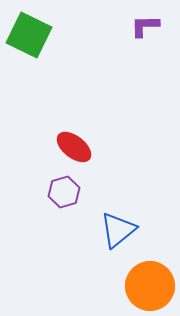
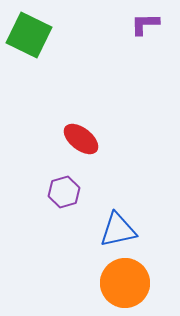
purple L-shape: moved 2 px up
red ellipse: moved 7 px right, 8 px up
blue triangle: rotated 27 degrees clockwise
orange circle: moved 25 px left, 3 px up
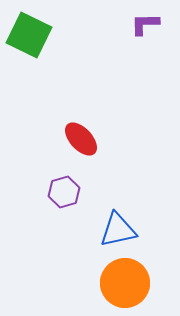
red ellipse: rotated 9 degrees clockwise
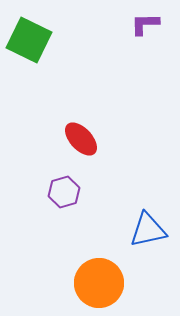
green square: moved 5 px down
blue triangle: moved 30 px right
orange circle: moved 26 px left
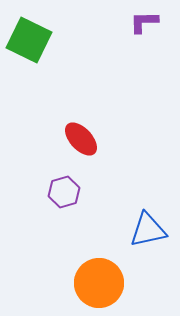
purple L-shape: moved 1 px left, 2 px up
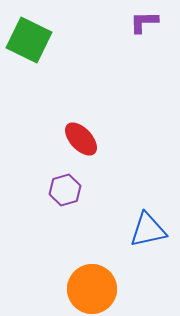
purple hexagon: moved 1 px right, 2 px up
orange circle: moved 7 px left, 6 px down
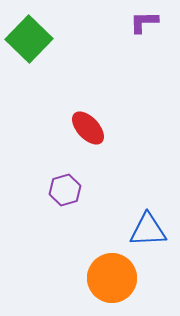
green square: moved 1 px up; rotated 18 degrees clockwise
red ellipse: moved 7 px right, 11 px up
blue triangle: rotated 9 degrees clockwise
orange circle: moved 20 px right, 11 px up
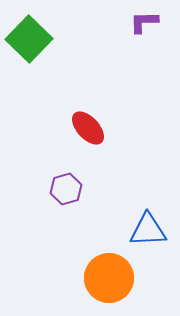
purple hexagon: moved 1 px right, 1 px up
orange circle: moved 3 px left
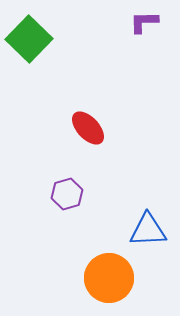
purple hexagon: moved 1 px right, 5 px down
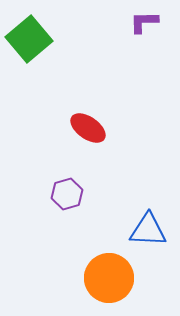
green square: rotated 6 degrees clockwise
red ellipse: rotated 12 degrees counterclockwise
blue triangle: rotated 6 degrees clockwise
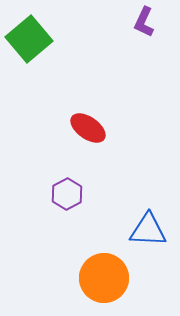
purple L-shape: rotated 64 degrees counterclockwise
purple hexagon: rotated 12 degrees counterclockwise
orange circle: moved 5 px left
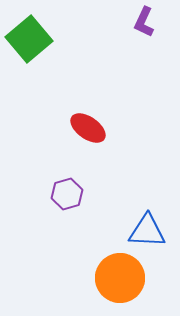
purple hexagon: rotated 12 degrees clockwise
blue triangle: moved 1 px left, 1 px down
orange circle: moved 16 px right
